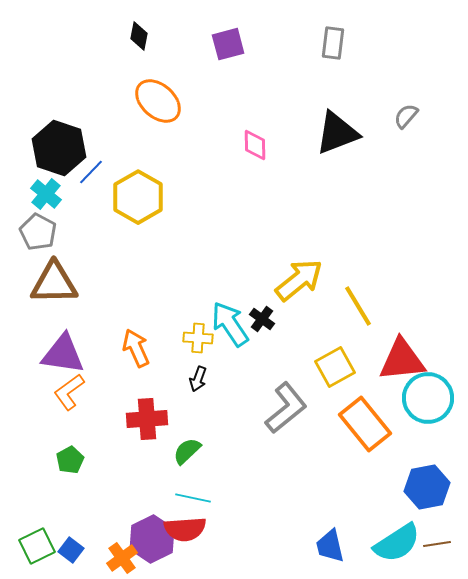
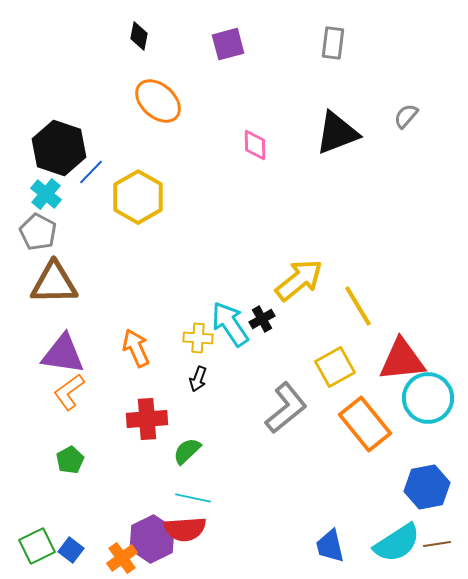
black cross: rotated 25 degrees clockwise
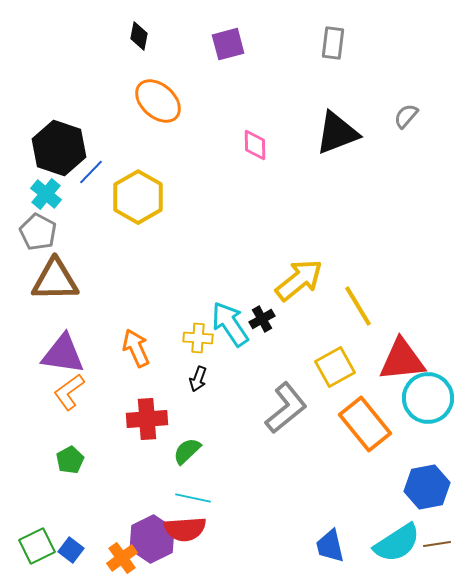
brown triangle: moved 1 px right, 3 px up
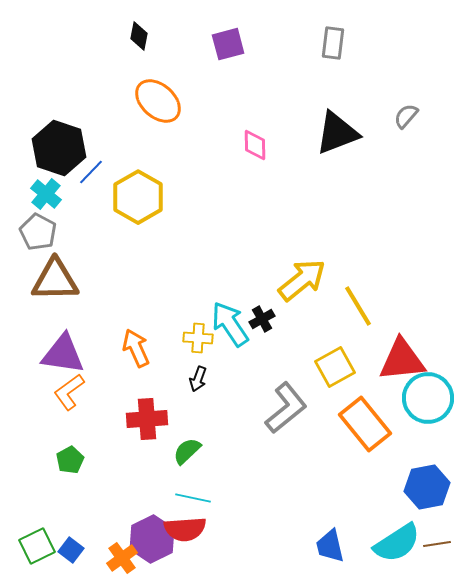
yellow arrow: moved 3 px right
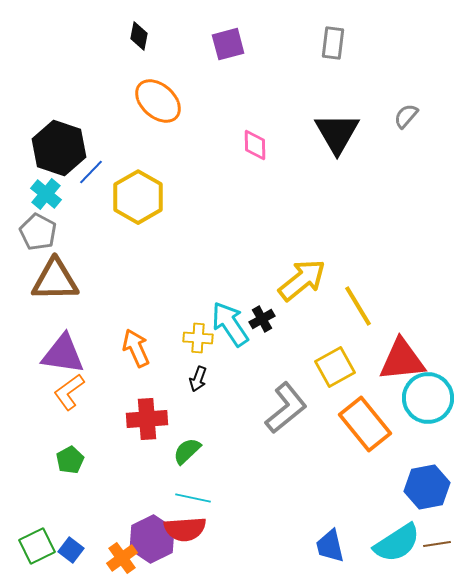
black triangle: rotated 39 degrees counterclockwise
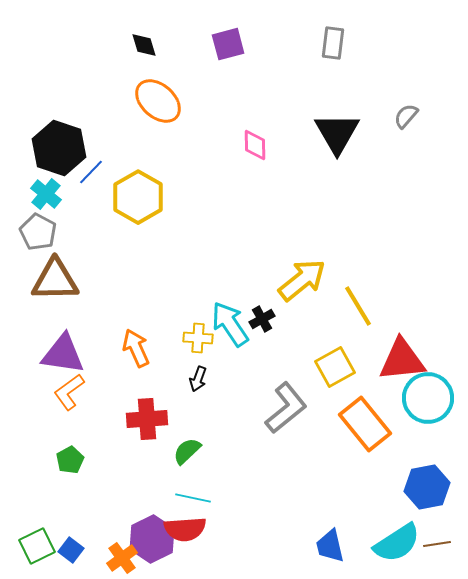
black diamond: moved 5 px right, 9 px down; rotated 28 degrees counterclockwise
